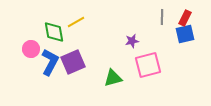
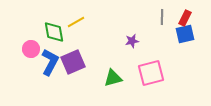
pink square: moved 3 px right, 8 px down
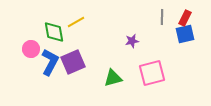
pink square: moved 1 px right
